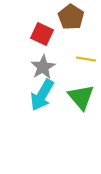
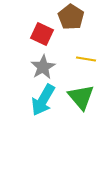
cyan arrow: moved 1 px right, 5 px down
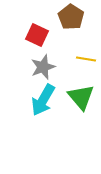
red square: moved 5 px left, 1 px down
gray star: rotated 10 degrees clockwise
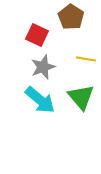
cyan arrow: moved 3 px left; rotated 80 degrees counterclockwise
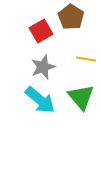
red square: moved 4 px right, 4 px up; rotated 35 degrees clockwise
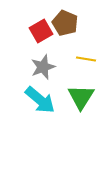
brown pentagon: moved 6 px left, 6 px down; rotated 10 degrees counterclockwise
green triangle: rotated 12 degrees clockwise
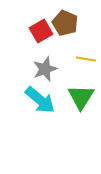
gray star: moved 2 px right, 2 px down
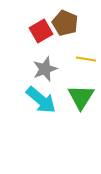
cyan arrow: moved 1 px right
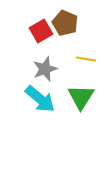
cyan arrow: moved 1 px left, 1 px up
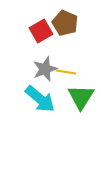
yellow line: moved 20 px left, 13 px down
